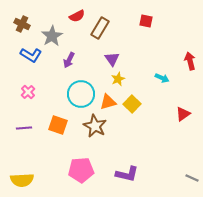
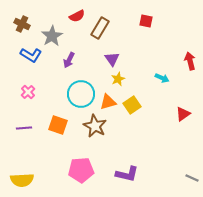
yellow square: moved 1 px down; rotated 12 degrees clockwise
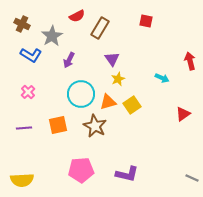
orange square: rotated 30 degrees counterclockwise
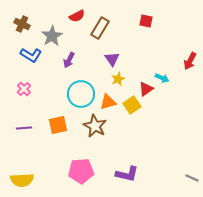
red arrow: rotated 138 degrees counterclockwise
pink cross: moved 4 px left, 3 px up
red triangle: moved 37 px left, 25 px up
pink pentagon: moved 1 px down
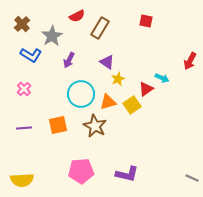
brown cross: rotated 21 degrees clockwise
purple triangle: moved 5 px left, 3 px down; rotated 21 degrees counterclockwise
